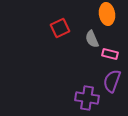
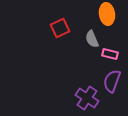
purple cross: rotated 25 degrees clockwise
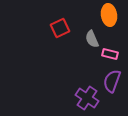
orange ellipse: moved 2 px right, 1 px down
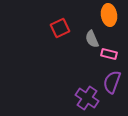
pink rectangle: moved 1 px left
purple semicircle: moved 1 px down
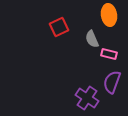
red square: moved 1 px left, 1 px up
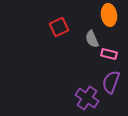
purple semicircle: moved 1 px left
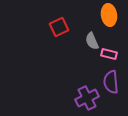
gray semicircle: moved 2 px down
purple semicircle: rotated 25 degrees counterclockwise
purple cross: rotated 30 degrees clockwise
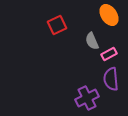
orange ellipse: rotated 25 degrees counterclockwise
red square: moved 2 px left, 2 px up
pink rectangle: rotated 42 degrees counterclockwise
purple semicircle: moved 3 px up
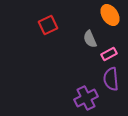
orange ellipse: moved 1 px right
red square: moved 9 px left
gray semicircle: moved 2 px left, 2 px up
purple cross: moved 1 px left
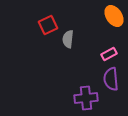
orange ellipse: moved 4 px right, 1 px down
gray semicircle: moved 22 px left; rotated 30 degrees clockwise
purple cross: rotated 20 degrees clockwise
